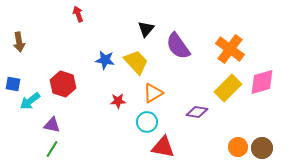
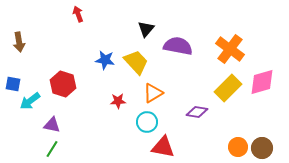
purple semicircle: rotated 136 degrees clockwise
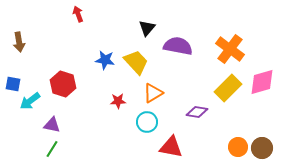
black triangle: moved 1 px right, 1 px up
red triangle: moved 8 px right
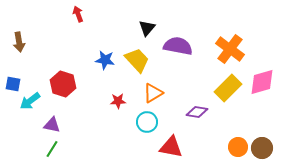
yellow trapezoid: moved 1 px right, 2 px up
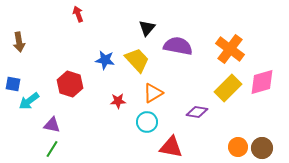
red hexagon: moved 7 px right
cyan arrow: moved 1 px left
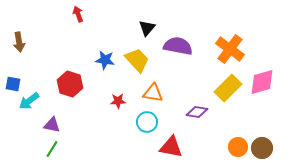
orange triangle: rotated 40 degrees clockwise
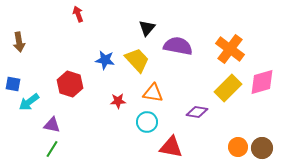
cyan arrow: moved 1 px down
